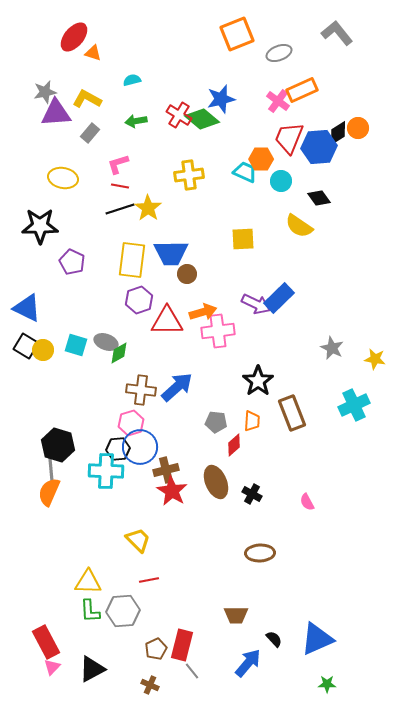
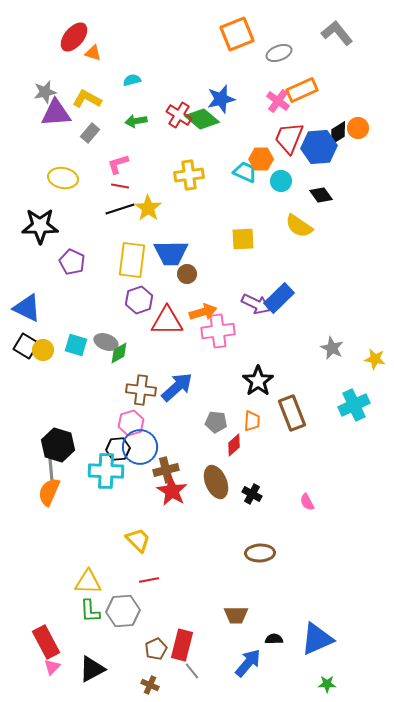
black diamond at (319, 198): moved 2 px right, 3 px up
black semicircle at (274, 639): rotated 48 degrees counterclockwise
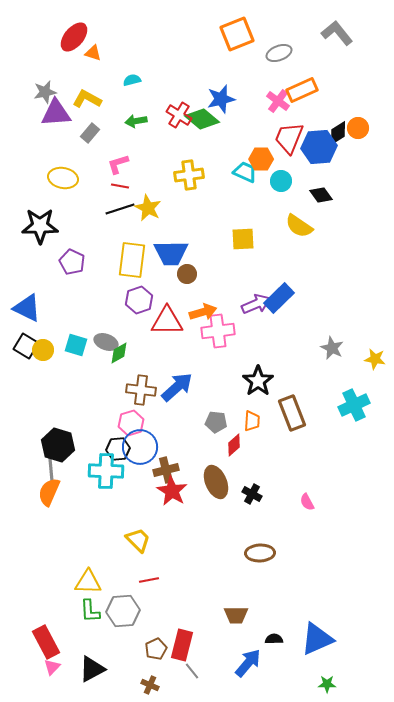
yellow star at (148, 208): rotated 8 degrees counterclockwise
purple arrow at (256, 304): rotated 48 degrees counterclockwise
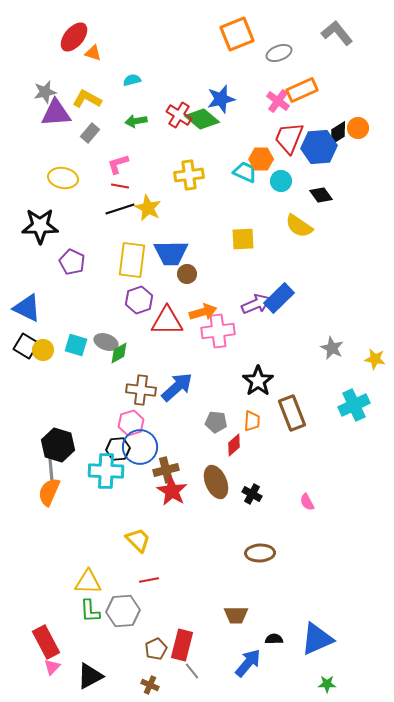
black triangle at (92, 669): moved 2 px left, 7 px down
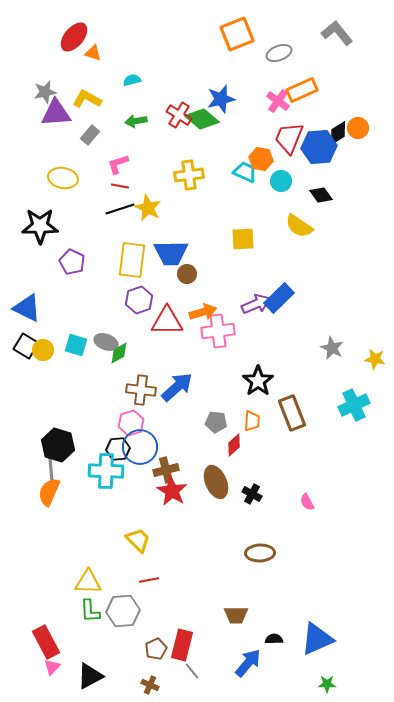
gray rectangle at (90, 133): moved 2 px down
orange hexagon at (261, 159): rotated 10 degrees clockwise
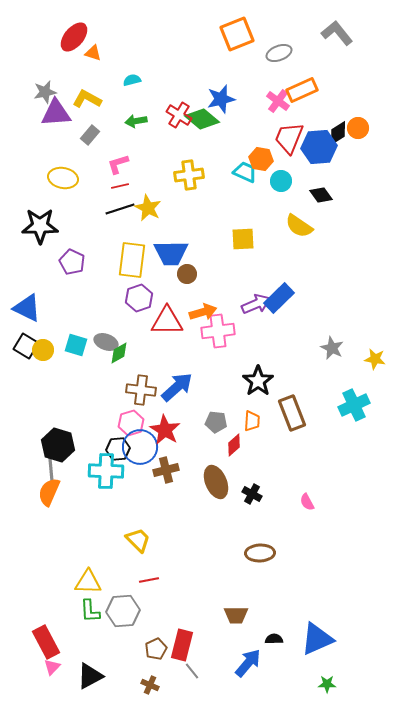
red line at (120, 186): rotated 24 degrees counterclockwise
purple hexagon at (139, 300): moved 2 px up
red star at (172, 491): moved 7 px left, 61 px up
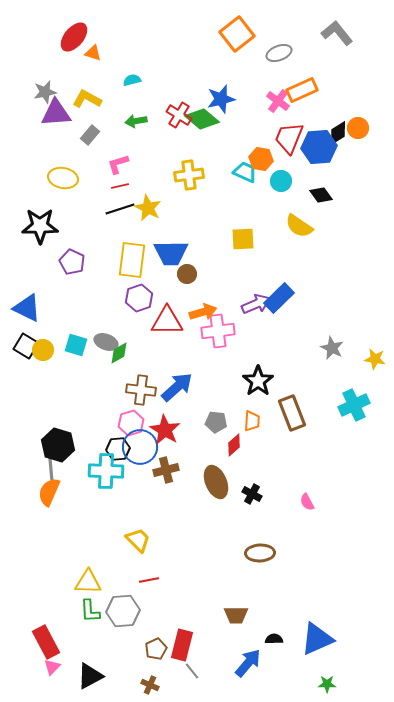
orange square at (237, 34): rotated 16 degrees counterclockwise
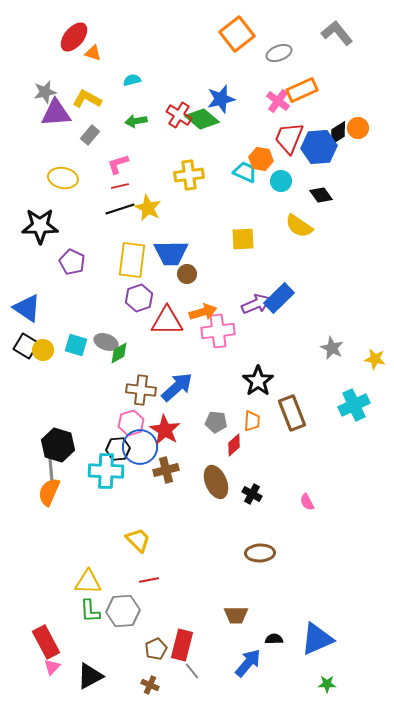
blue triangle at (27, 308): rotated 8 degrees clockwise
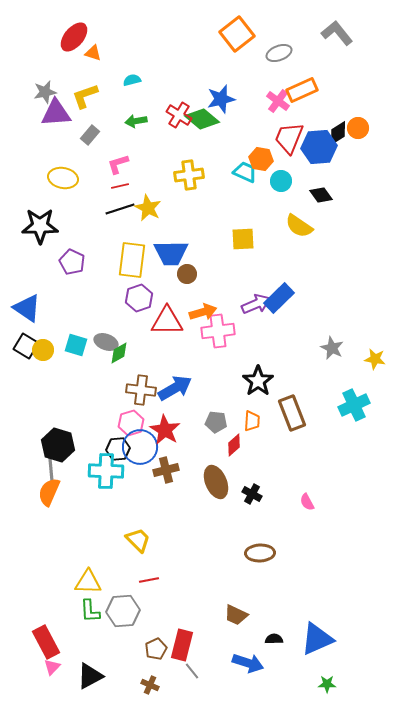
yellow L-shape at (87, 99): moved 2 px left, 3 px up; rotated 48 degrees counterclockwise
blue arrow at (177, 387): moved 2 px left, 1 px down; rotated 12 degrees clockwise
brown trapezoid at (236, 615): rotated 25 degrees clockwise
blue arrow at (248, 663): rotated 68 degrees clockwise
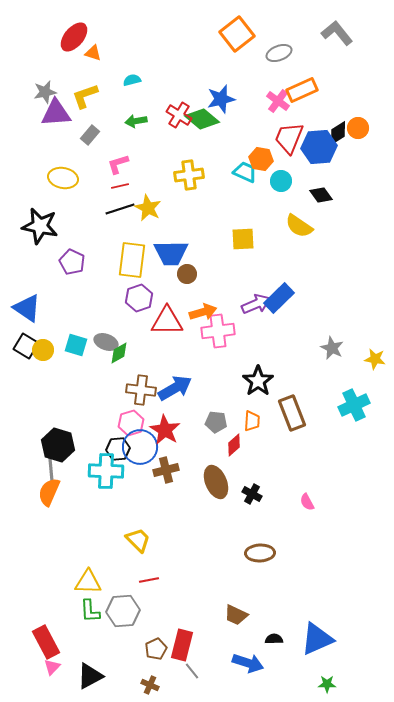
black star at (40, 226): rotated 12 degrees clockwise
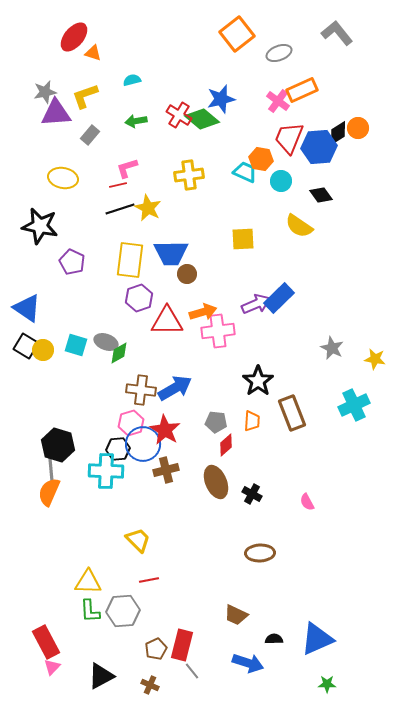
pink L-shape at (118, 164): moved 9 px right, 4 px down
red line at (120, 186): moved 2 px left, 1 px up
yellow rectangle at (132, 260): moved 2 px left
red diamond at (234, 445): moved 8 px left
blue circle at (140, 447): moved 3 px right, 3 px up
black triangle at (90, 676): moved 11 px right
